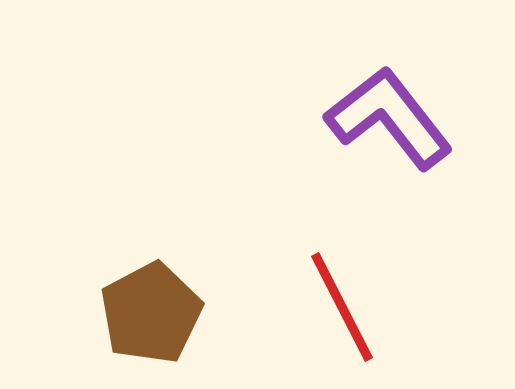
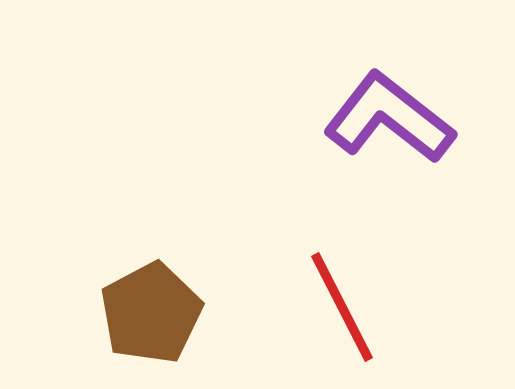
purple L-shape: rotated 14 degrees counterclockwise
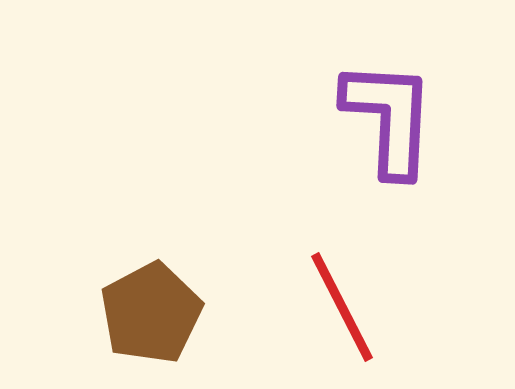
purple L-shape: rotated 55 degrees clockwise
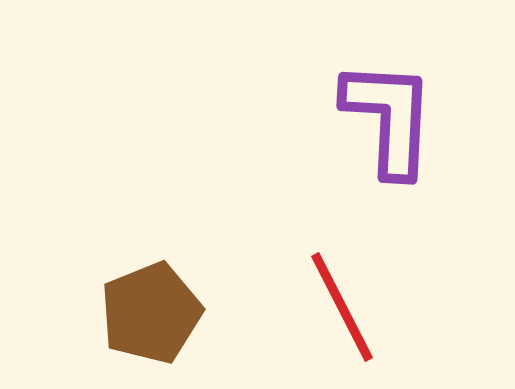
brown pentagon: rotated 6 degrees clockwise
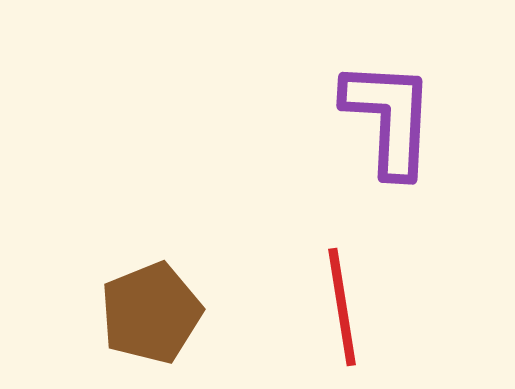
red line: rotated 18 degrees clockwise
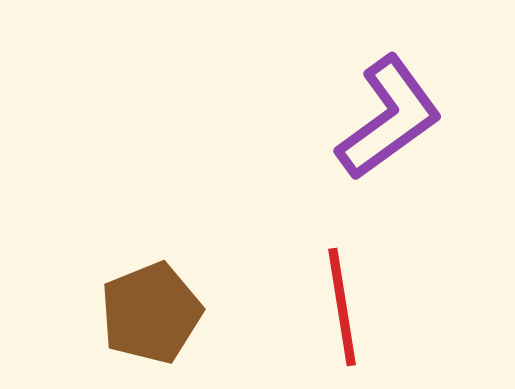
purple L-shape: rotated 51 degrees clockwise
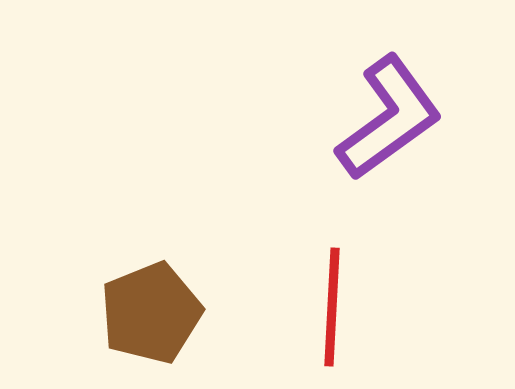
red line: moved 10 px left; rotated 12 degrees clockwise
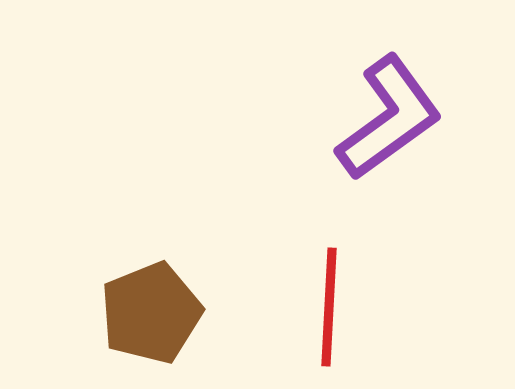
red line: moved 3 px left
